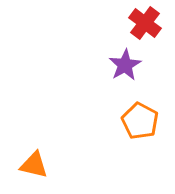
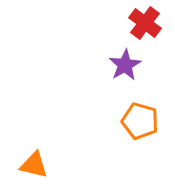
orange pentagon: rotated 12 degrees counterclockwise
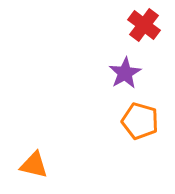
red cross: moved 1 px left, 2 px down
purple star: moved 8 px down
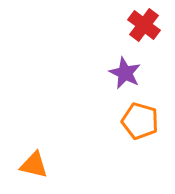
purple star: rotated 16 degrees counterclockwise
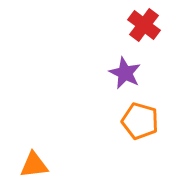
orange triangle: rotated 20 degrees counterclockwise
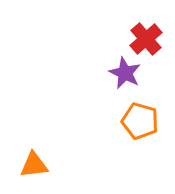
red cross: moved 2 px right, 14 px down; rotated 12 degrees clockwise
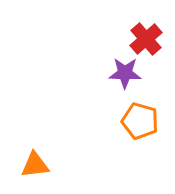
purple star: rotated 24 degrees counterclockwise
orange triangle: moved 1 px right
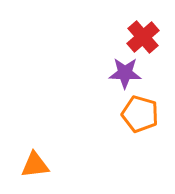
red cross: moved 3 px left, 2 px up
orange pentagon: moved 7 px up
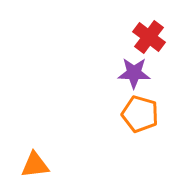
red cross: moved 6 px right; rotated 12 degrees counterclockwise
purple star: moved 9 px right
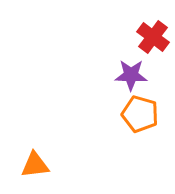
red cross: moved 4 px right
purple star: moved 3 px left, 2 px down
